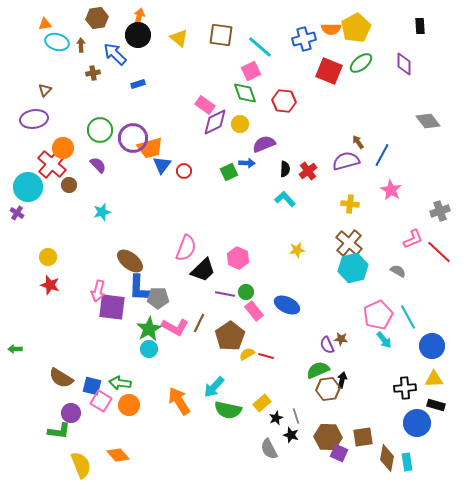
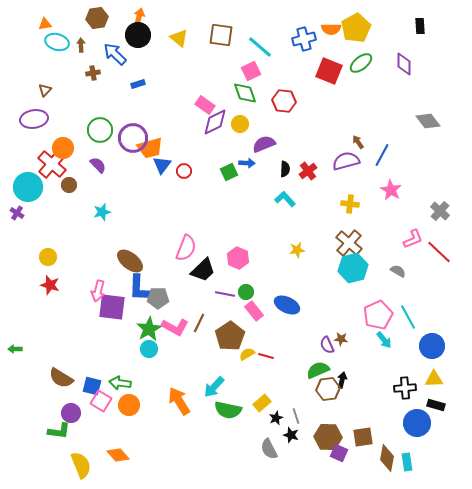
gray cross at (440, 211): rotated 30 degrees counterclockwise
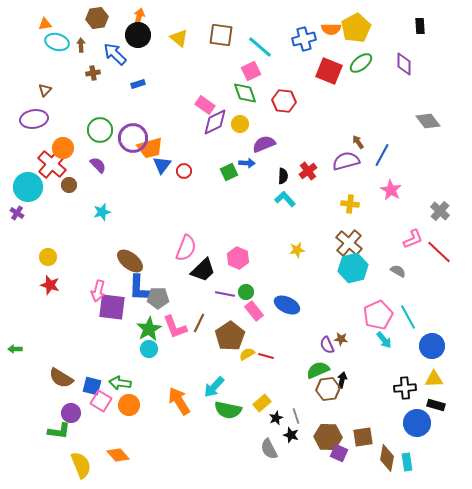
black semicircle at (285, 169): moved 2 px left, 7 px down
pink L-shape at (175, 327): rotated 40 degrees clockwise
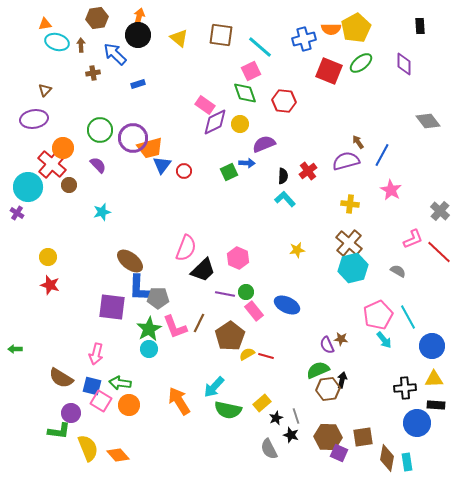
pink arrow at (98, 291): moved 2 px left, 63 px down
black rectangle at (436, 405): rotated 12 degrees counterclockwise
yellow semicircle at (81, 465): moved 7 px right, 17 px up
